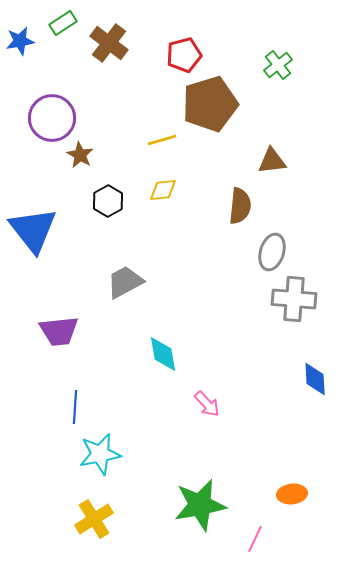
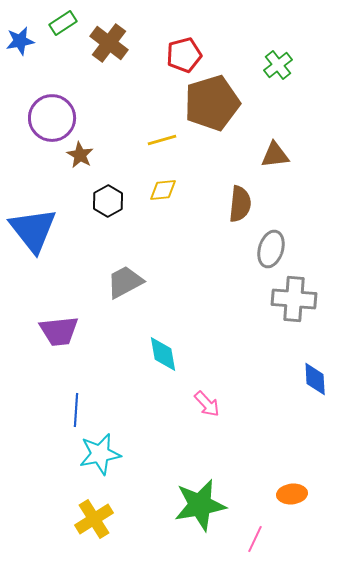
brown pentagon: moved 2 px right, 1 px up
brown triangle: moved 3 px right, 6 px up
brown semicircle: moved 2 px up
gray ellipse: moved 1 px left, 3 px up
blue line: moved 1 px right, 3 px down
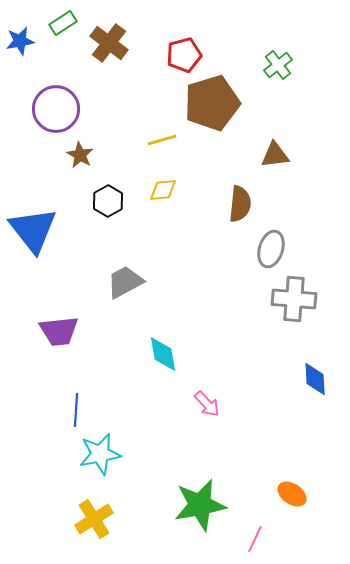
purple circle: moved 4 px right, 9 px up
orange ellipse: rotated 40 degrees clockwise
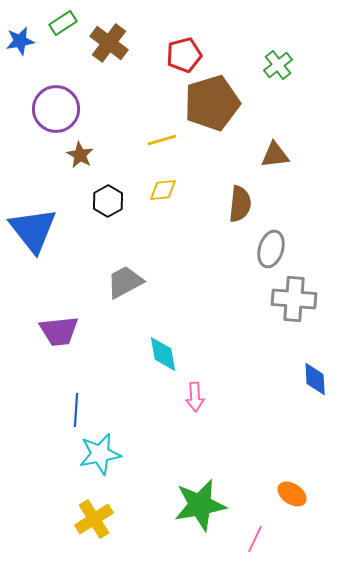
pink arrow: moved 12 px left, 7 px up; rotated 40 degrees clockwise
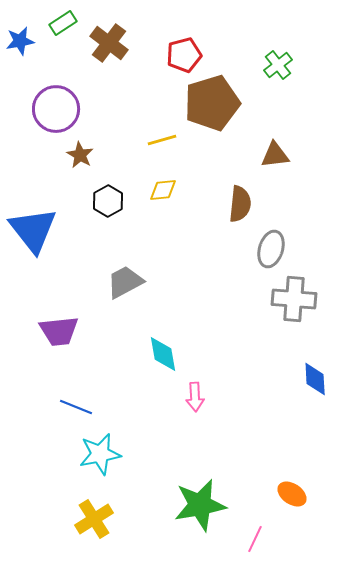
blue line: moved 3 px up; rotated 72 degrees counterclockwise
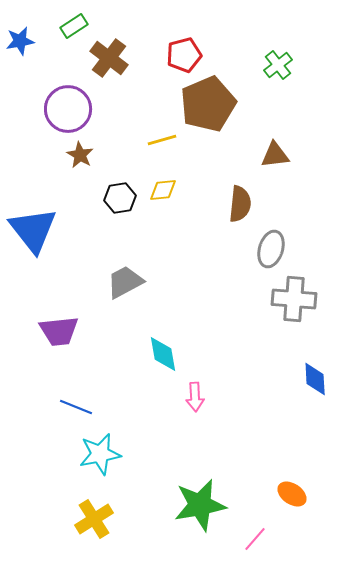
green rectangle: moved 11 px right, 3 px down
brown cross: moved 15 px down
brown pentagon: moved 4 px left, 1 px down; rotated 6 degrees counterclockwise
purple circle: moved 12 px right
black hexagon: moved 12 px right, 3 px up; rotated 20 degrees clockwise
pink line: rotated 16 degrees clockwise
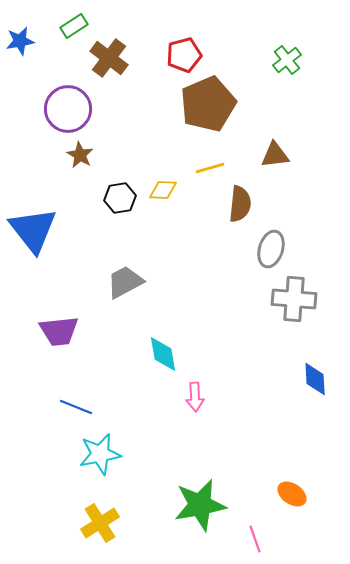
green cross: moved 9 px right, 5 px up
yellow line: moved 48 px right, 28 px down
yellow diamond: rotated 8 degrees clockwise
yellow cross: moved 6 px right, 4 px down
pink line: rotated 60 degrees counterclockwise
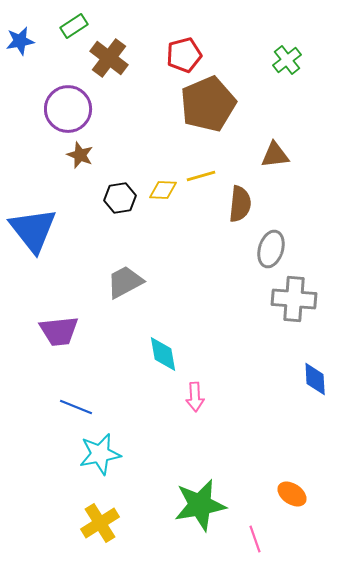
brown star: rotated 8 degrees counterclockwise
yellow line: moved 9 px left, 8 px down
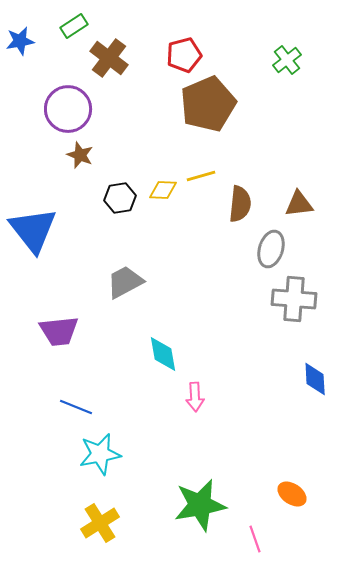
brown triangle: moved 24 px right, 49 px down
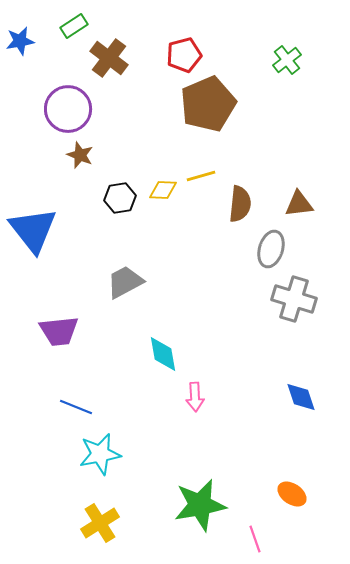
gray cross: rotated 12 degrees clockwise
blue diamond: moved 14 px left, 18 px down; rotated 16 degrees counterclockwise
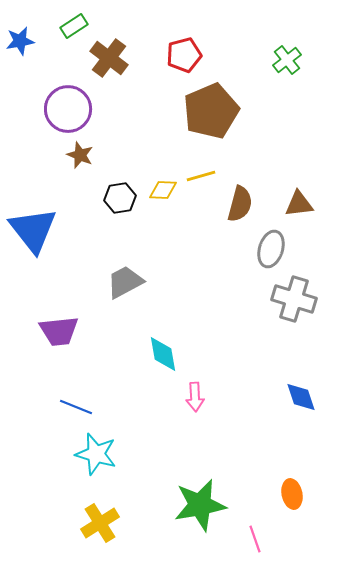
brown pentagon: moved 3 px right, 7 px down
brown semicircle: rotated 9 degrees clockwise
cyan star: moved 4 px left; rotated 27 degrees clockwise
orange ellipse: rotated 44 degrees clockwise
